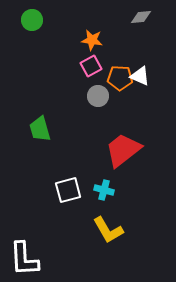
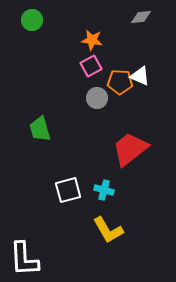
orange pentagon: moved 4 px down
gray circle: moved 1 px left, 2 px down
red trapezoid: moved 7 px right, 1 px up
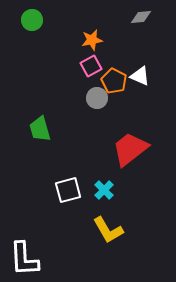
orange star: rotated 20 degrees counterclockwise
orange pentagon: moved 6 px left, 1 px up; rotated 25 degrees clockwise
cyan cross: rotated 30 degrees clockwise
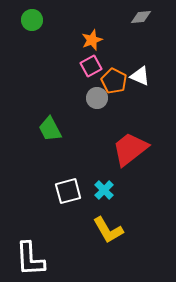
orange star: rotated 10 degrees counterclockwise
green trapezoid: moved 10 px right; rotated 12 degrees counterclockwise
white square: moved 1 px down
white L-shape: moved 6 px right
